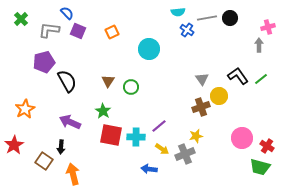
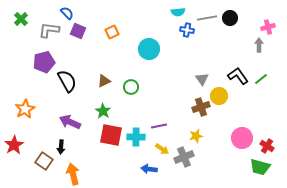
blue cross: rotated 24 degrees counterclockwise
brown triangle: moved 4 px left; rotated 32 degrees clockwise
purple line: rotated 28 degrees clockwise
gray cross: moved 1 px left, 3 px down
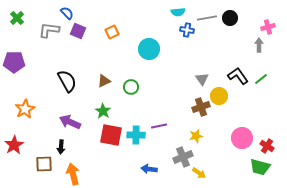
green cross: moved 4 px left, 1 px up
purple pentagon: moved 30 px left; rotated 15 degrees clockwise
cyan cross: moved 2 px up
yellow arrow: moved 37 px right, 24 px down
gray cross: moved 1 px left
brown square: moved 3 px down; rotated 36 degrees counterclockwise
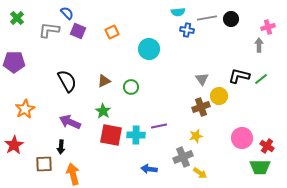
black circle: moved 1 px right, 1 px down
black L-shape: moved 1 px right; rotated 40 degrees counterclockwise
green trapezoid: rotated 15 degrees counterclockwise
yellow arrow: moved 1 px right
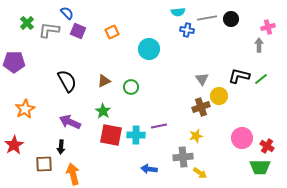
green cross: moved 10 px right, 5 px down
gray cross: rotated 18 degrees clockwise
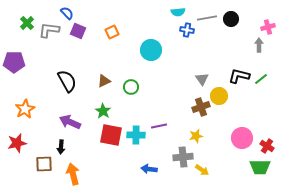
cyan circle: moved 2 px right, 1 px down
red star: moved 3 px right, 2 px up; rotated 18 degrees clockwise
yellow arrow: moved 2 px right, 3 px up
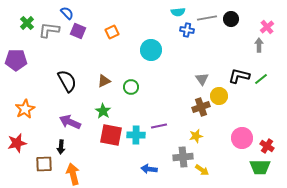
pink cross: moved 1 px left; rotated 24 degrees counterclockwise
purple pentagon: moved 2 px right, 2 px up
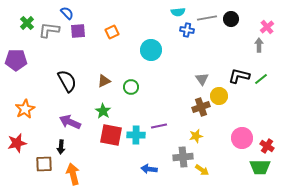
purple square: rotated 28 degrees counterclockwise
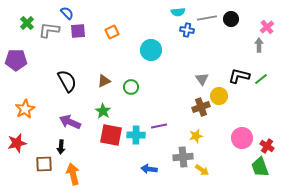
green trapezoid: rotated 70 degrees clockwise
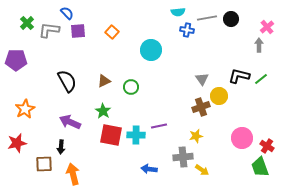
orange square: rotated 24 degrees counterclockwise
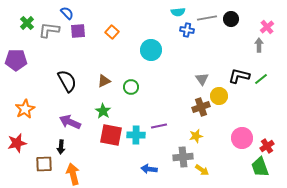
red cross: rotated 24 degrees clockwise
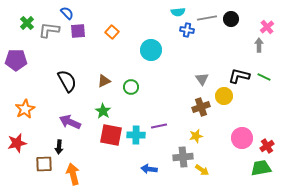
green line: moved 3 px right, 2 px up; rotated 64 degrees clockwise
yellow circle: moved 5 px right
black arrow: moved 2 px left
green trapezoid: moved 1 px right, 1 px down; rotated 100 degrees clockwise
